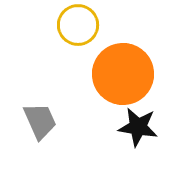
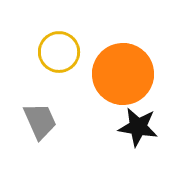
yellow circle: moved 19 px left, 27 px down
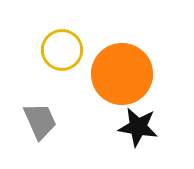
yellow circle: moved 3 px right, 2 px up
orange circle: moved 1 px left
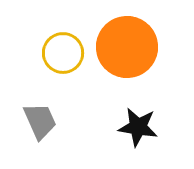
yellow circle: moved 1 px right, 3 px down
orange circle: moved 5 px right, 27 px up
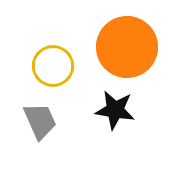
yellow circle: moved 10 px left, 13 px down
black star: moved 23 px left, 17 px up
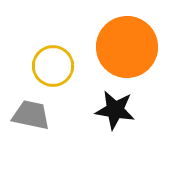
gray trapezoid: moved 9 px left, 6 px up; rotated 54 degrees counterclockwise
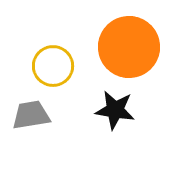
orange circle: moved 2 px right
gray trapezoid: rotated 21 degrees counterclockwise
